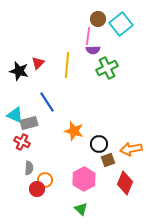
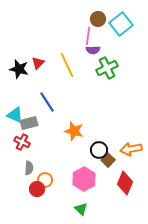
yellow line: rotated 30 degrees counterclockwise
black star: moved 2 px up
black circle: moved 6 px down
brown square: rotated 24 degrees counterclockwise
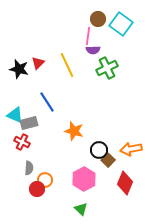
cyan square: rotated 15 degrees counterclockwise
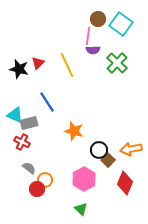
green cross: moved 10 px right, 5 px up; rotated 20 degrees counterclockwise
gray semicircle: rotated 56 degrees counterclockwise
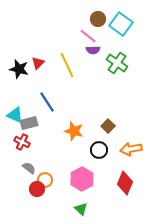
pink line: rotated 60 degrees counterclockwise
green cross: rotated 10 degrees counterclockwise
brown square: moved 34 px up
pink hexagon: moved 2 px left
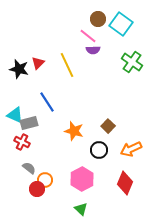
green cross: moved 15 px right, 1 px up
orange arrow: rotated 15 degrees counterclockwise
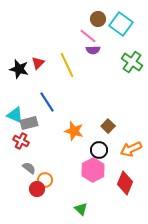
red cross: moved 1 px left, 1 px up
pink hexagon: moved 11 px right, 9 px up
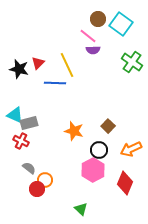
blue line: moved 8 px right, 19 px up; rotated 55 degrees counterclockwise
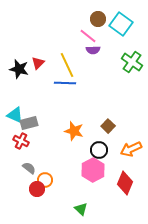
blue line: moved 10 px right
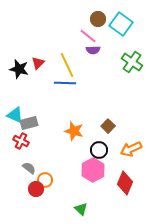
red circle: moved 1 px left
